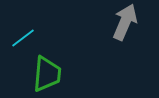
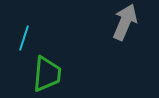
cyan line: moved 1 px right; rotated 35 degrees counterclockwise
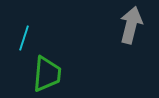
gray arrow: moved 6 px right, 3 px down; rotated 9 degrees counterclockwise
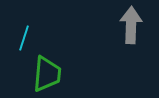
gray arrow: rotated 12 degrees counterclockwise
